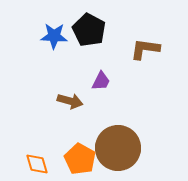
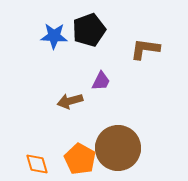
black pentagon: rotated 24 degrees clockwise
brown arrow: rotated 150 degrees clockwise
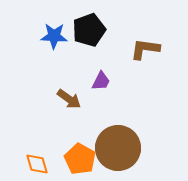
brown arrow: moved 1 px left, 2 px up; rotated 130 degrees counterclockwise
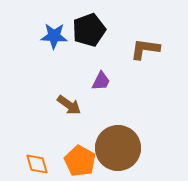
brown arrow: moved 6 px down
orange pentagon: moved 2 px down
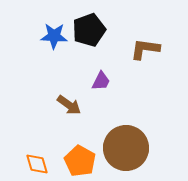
brown circle: moved 8 px right
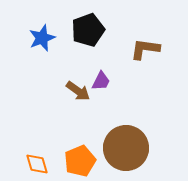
black pentagon: moved 1 px left
blue star: moved 12 px left, 2 px down; rotated 24 degrees counterclockwise
brown arrow: moved 9 px right, 14 px up
orange pentagon: rotated 20 degrees clockwise
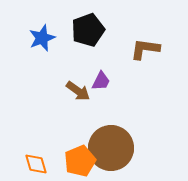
brown circle: moved 15 px left
orange diamond: moved 1 px left
